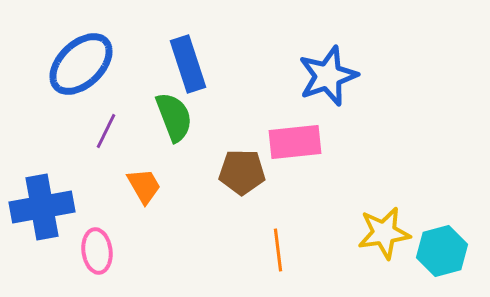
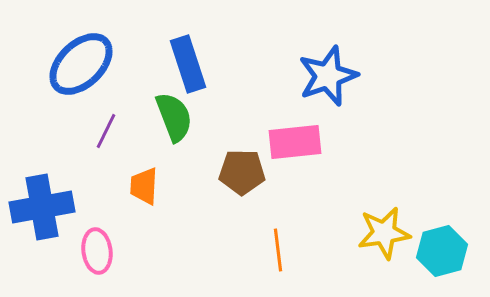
orange trapezoid: rotated 147 degrees counterclockwise
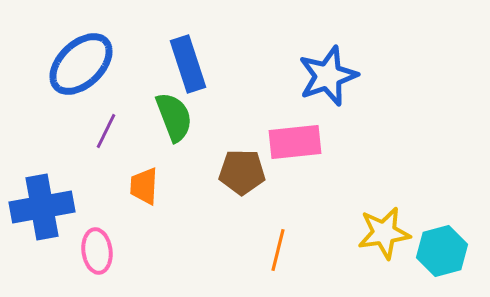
orange line: rotated 21 degrees clockwise
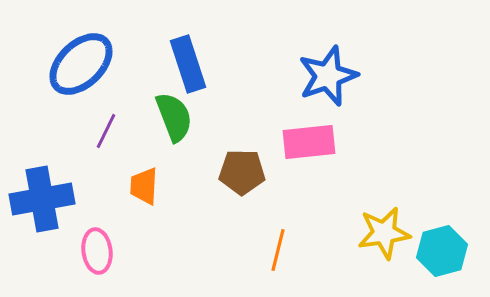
pink rectangle: moved 14 px right
blue cross: moved 8 px up
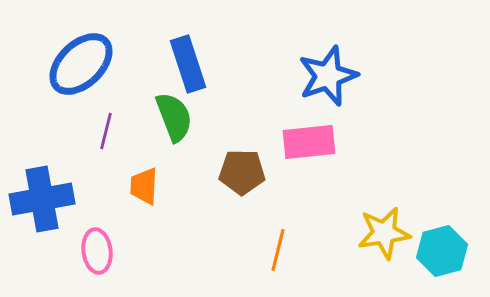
purple line: rotated 12 degrees counterclockwise
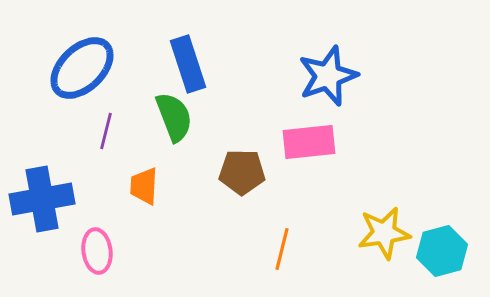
blue ellipse: moved 1 px right, 4 px down
orange line: moved 4 px right, 1 px up
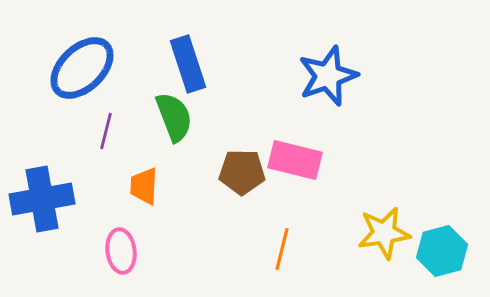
pink rectangle: moved 14 px left, 18 px down; rotated 20 degrees clockwise
pink ellipse: moved 24 px right
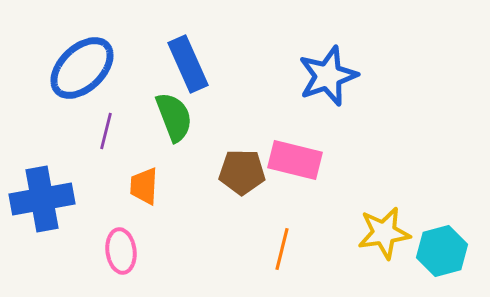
blue rectangle: rotated 6 degrees counterclockwise
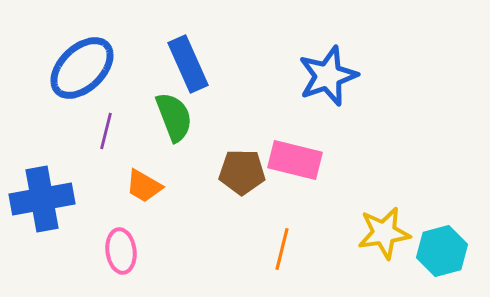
orange trapezoid: rotated 63 degrees counterclockwise
